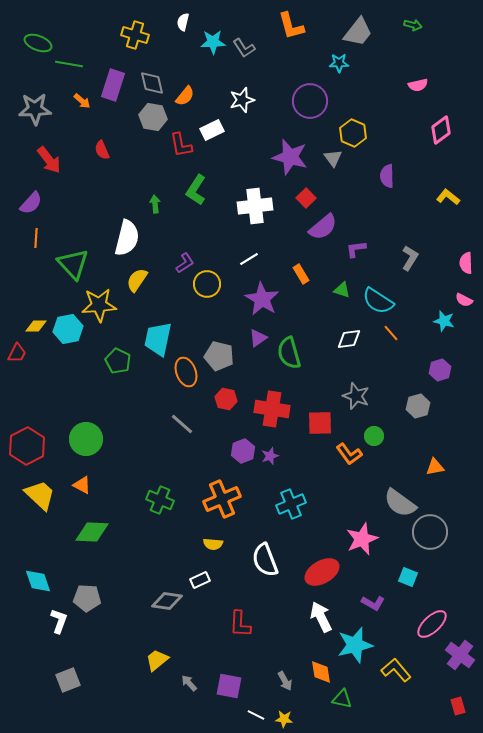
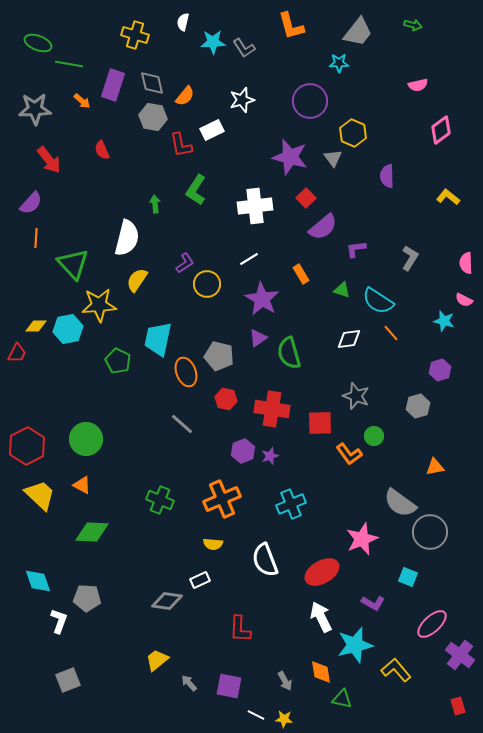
red L-shape at (240, 624): moved 5 px down
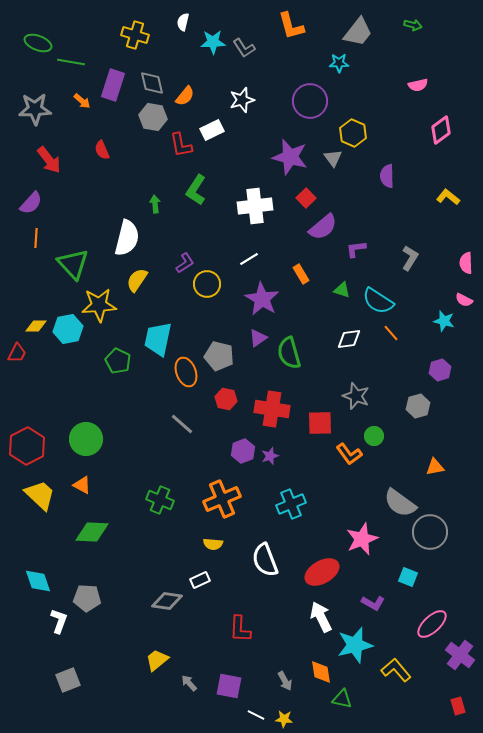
green line at (69, 64): moved 2 px right, 2 px up
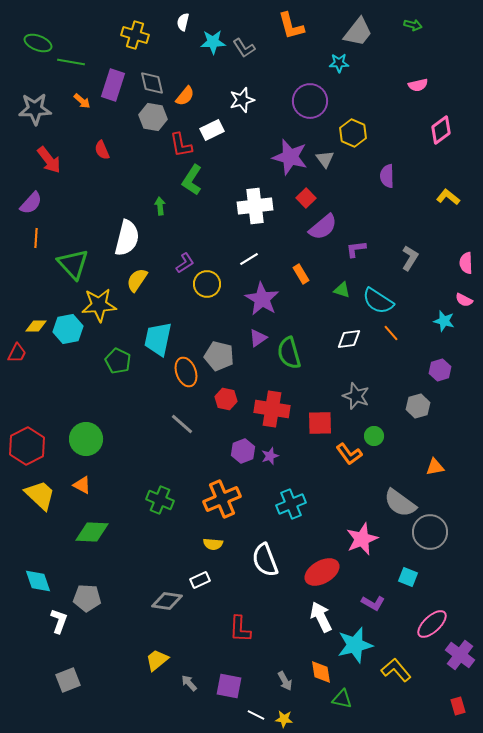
gray triangle at (333, 158): moved 8 px left, 1 px down
green L-shape at (196, 190): moved 4 px left, 10 px up
green arrow at (155, 204): moved 5 px right, 2 px down
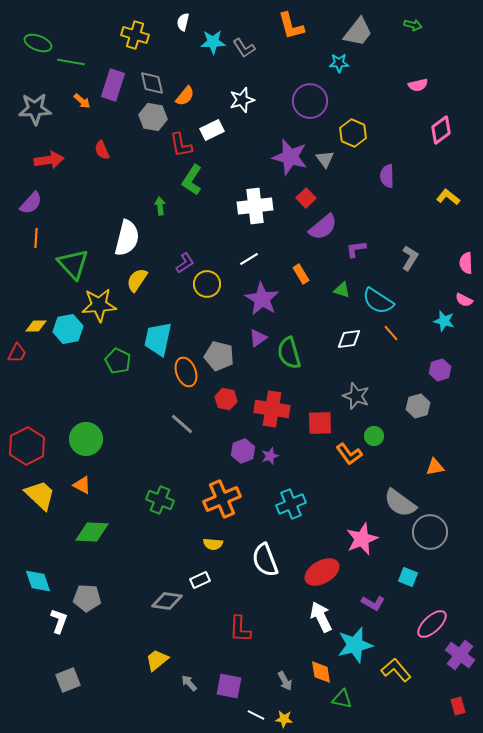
red arrow at (49, 160): rotated 60 degrees counterclockwise
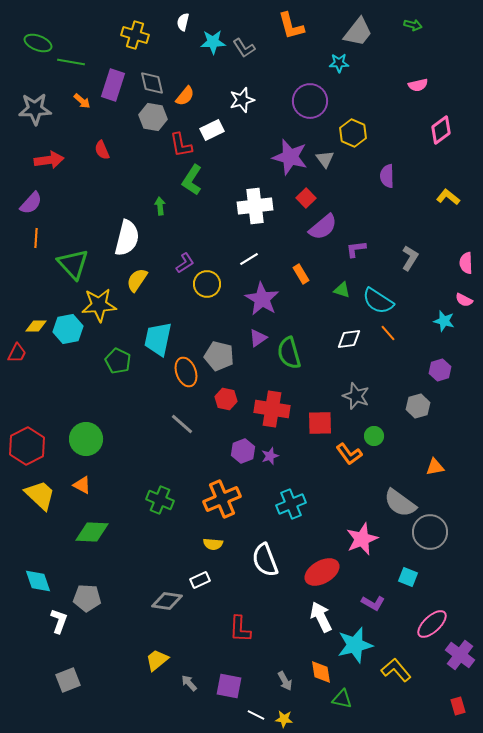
orange line at (391, 333): moved 3 px left
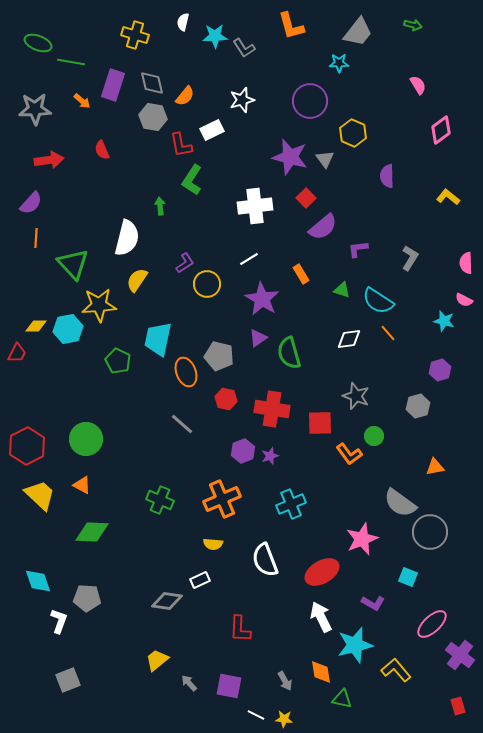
cyan star at (213, 42): moved 2 px right, 6 px up
pink semicircle at (418, 85): rotated 108 degrees counterclockwise
purple L-shape at (356, 249): moved 2 px right
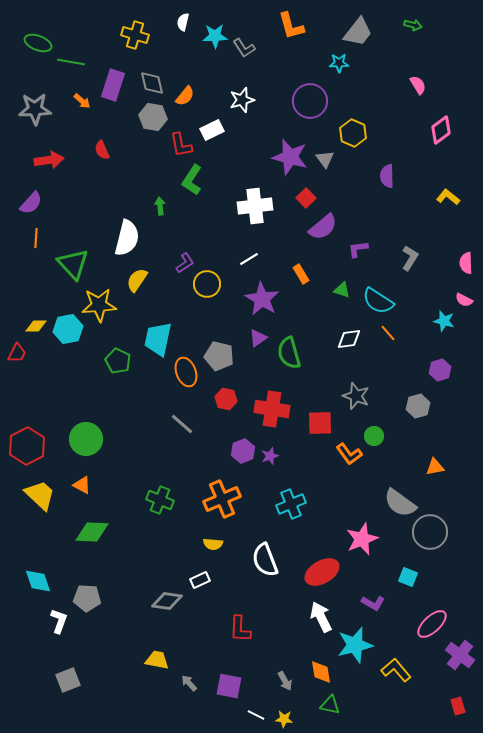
yellow trapezoid at (157, 660): rotated 50 degrees clockwise
green triangle at (342, 699): moved 12 px left, 6 px down
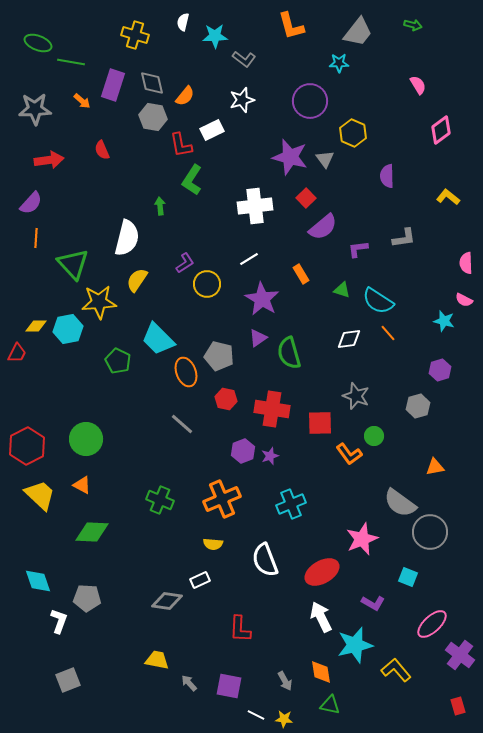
gray L-shape at (244, 48): moved 11 px down; rotated 20 degrees counterclockwise
gray L-shape at (410, 258): moved 6 px left, 20 px up; rotated 50 degrees clockwise
yellow star at (99, 305): moved 3 px up
cyan trapezoid at (158, 339): rotated 57 degrees counterclockwise
